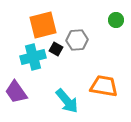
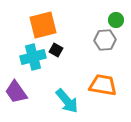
gray hexagon: moved 28 px right
black square: moved 1 px down
orange trapezoid: moved 1 px left, 1 px up
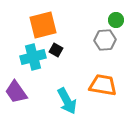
cyan arrow: rotated 12 degrees clockwise
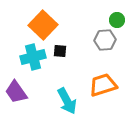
green circle: moved 1 px right
orange square: rotated 32 degrees counterclockwise
black square: moved 4 px right, 1 px down; rotated 24 degrees counterclockwise
orange trapezoid: rotated 28 degrees counterclockwise
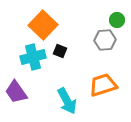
black square: rotated 16 degrees clockwise
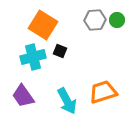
orange square: rotated 12 degrees counterclockwise
gray hexagon: moved 10 px left, 20 px up
orange trapezoid: moved 7 px down
purple trapezoid: moved 7 px right, 4 px down
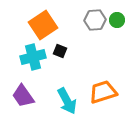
orange square: rotated 24 degrees clockwise
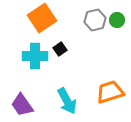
gray hexagon: rotated 10 degrees counterclockwise
orange square: moved 1 px left, 7 px up
black square: moved 2 px up; rotated 32 degrees clockwise
cyan cross: moved 2 px right, 1 px up; rotated 15 degrees clockwise
orange trapezoid: moved 7 px right
purple trapezoid: moved 1 px left, 9 px down
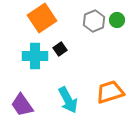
gray hexagon: moved 1 px left, 1 px down; rotated 10 degrees counterclockwise
cyan arrow: moved 1 px right, 1 px up
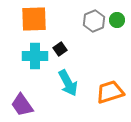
orange square: moved 8 px left, 1 px down; rotated 32 degrees clockwise
cyan arrow: moved 17 px up
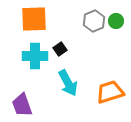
green circle: moved 1 px left, 1 px down
purple trapezoid: rotated 15 degrees clockwise
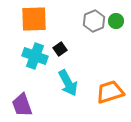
cyan cross: rotated 20 degrees clockwise
